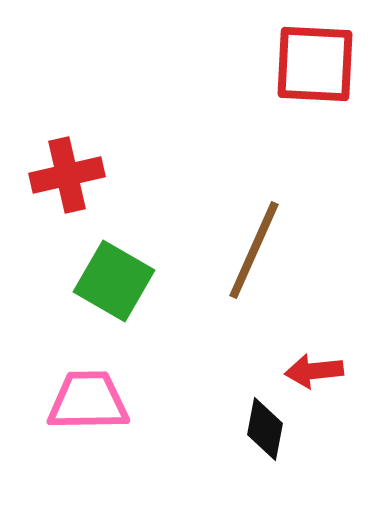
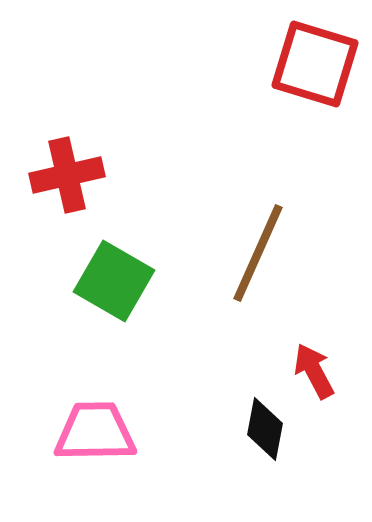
red square: rotated 14 degrees clockwise
brown line: moved 4 px right, 3 px down
red arrow: rotated 68 degrees clockwise
pink trapezoid: moved 7 px right, 31 px down
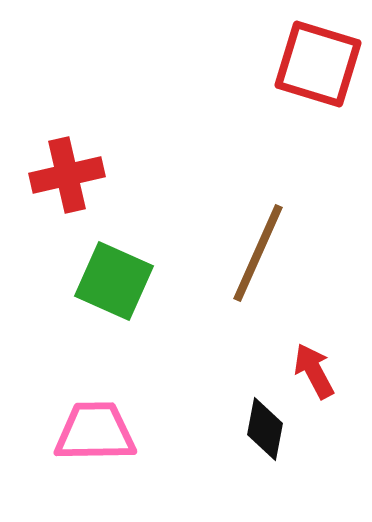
red square: moved 3 px right
green square: rotated 6 degrees counterclockwise
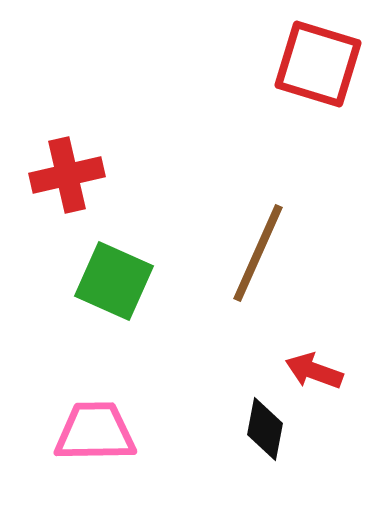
red arrow: rotated 42 degrees counterclockwise
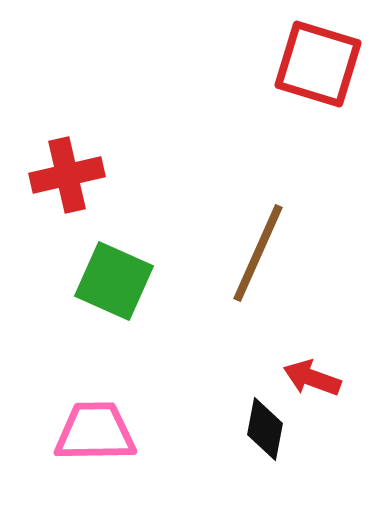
red arrow: moved 2 px left, 7 px down
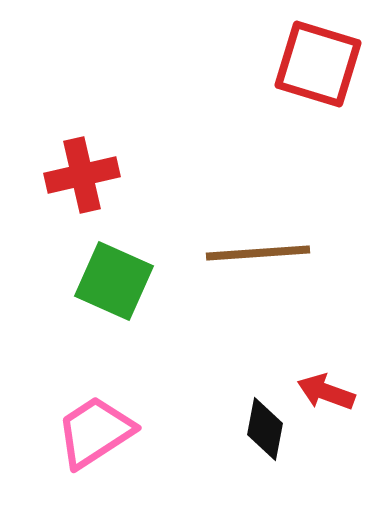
red cross: moved 15 px right
brown line: rotated 62 degrees clockwise
red arrow: moved 14 px right, 14 px down
pink trapezoid: rotated 32 degrees counterclockwise
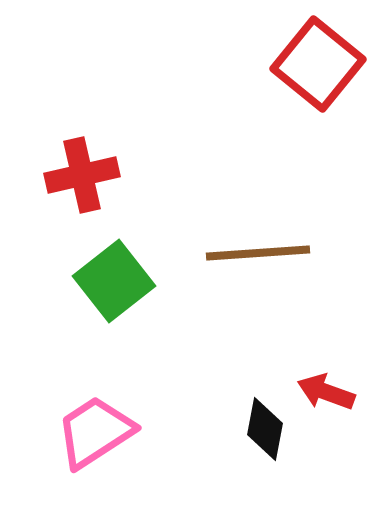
red square: rotated 22 degrees clockwise
green square: rotated 28 degrees clockwise
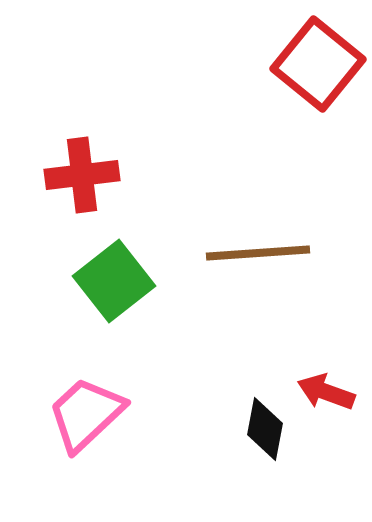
red cross: rotated 6 degrees clockwise
pink trapezoid: moved 9 px left, 18 px up; rotated 10 degrees counterclockwise
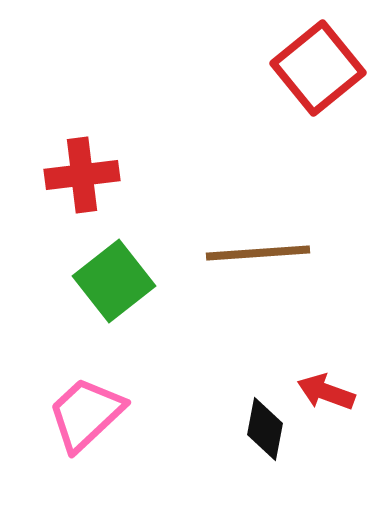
red square: moved 4 px down; rotated 12 degrees clockwise
